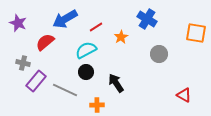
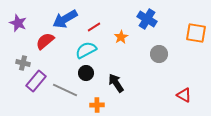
red line: moved 2 px left
red semicircle: moved 1 px up
black circle: moved 1 px down
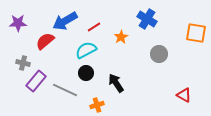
blue arrow: moved 2 px down
purple star: rotated 24 degrees counterclockwise
orange cross: rotated 16 degrees counterclockwise
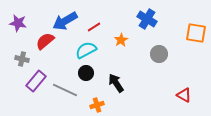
purple star: rotated 12 degrees clockwise
orange star: moved 3 px down
gray cross: moved 1 px left, 4 px up
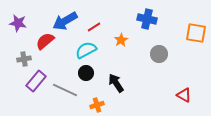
blue cross: rotated 18 degrees counterclockwise
gray cross: moved 2 px right; rotated 24 degrees counterclockwise
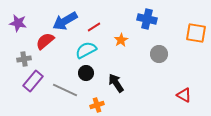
purple rectangle: moved 3 px left
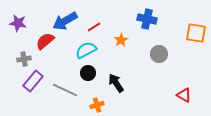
black circle: moved 2 px right
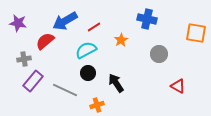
red triangle: moved 6 px left, 9 px up
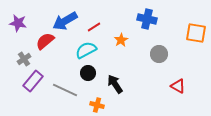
gray cross: rotated 24 degrees counterclockwise
black arrow: moved 1 px left, 1 px down
orange cross: rotated 32 degrees clockwise
